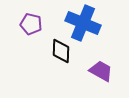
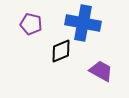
blue cross: rotated 12 degrees counterclockwise
black diamond: rotated 65 degrees clockwise
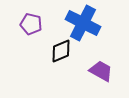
blue cross: rotated 16 degrees clockwise
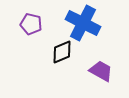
black diamond: moved 1 px right, 1 px down
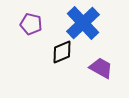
blue cross: rotated 20 degrees clockwise
purple trapezoid: moved 3 px up
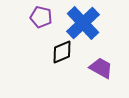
purple pentagon: moved 10 px right, 7 px up
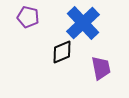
purple pentagon: moved 13 px left
purple trapezoid: rotated 50 degrees clockwise
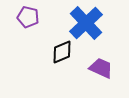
blue cross: moved 3 px right
purple trapezoid: rotated 55 degrees counterclockwise
